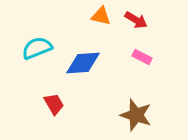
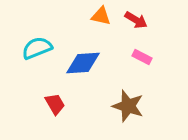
red trapezoid: moved 1 px right
brown star: moved 8 px left, 9 px up
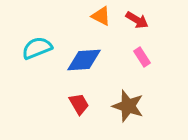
orange triangle: rotated 15 degrees clockwise
red arrow: moved 1 px right
pink rectangle: rotated 30 degrees clockwise
blue diamond: moved 1 px right, 3 px up
red trapezoid: moved 24 px right
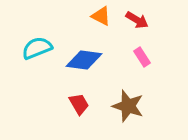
blue diamond: rotated 12 degrees clockwise
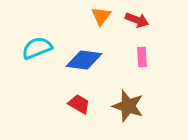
orange triangle: rotated 40 degrees clockwise
red arrow: rotated 10 degrees counterclockwise
pink rectangle: rotated 30 degrees clockwise
red trapezoid: rotated 30 degrees counterclockwise
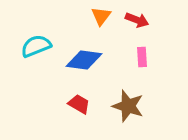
cyan semicircle: moved 1 px left, 2 px up
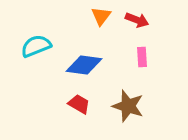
blue diamond: moved 5 px down
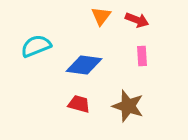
pink rectangle: moved 1 px up
red trapezoid: rotated 15 degrees counterclockwise
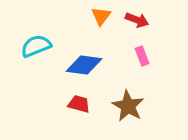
pink rectangle: rotated 18 degrees counterclockwise
brown star: rotated 12 degrees clockwise
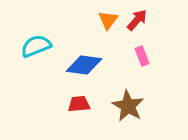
orange triangle: moved 7 px right, 4 px down
red arrow: rotated 70 degrees counterclockwise
red trapezoid: rotated 20 degrees counterclockwise
